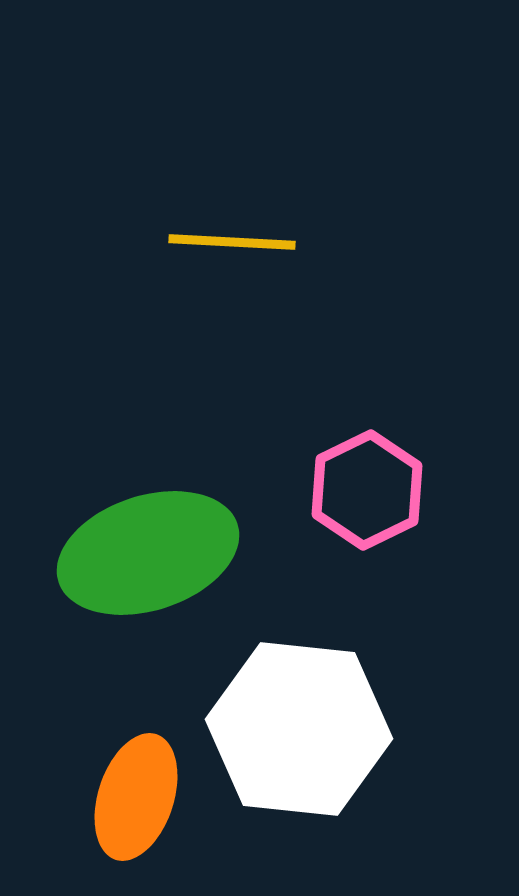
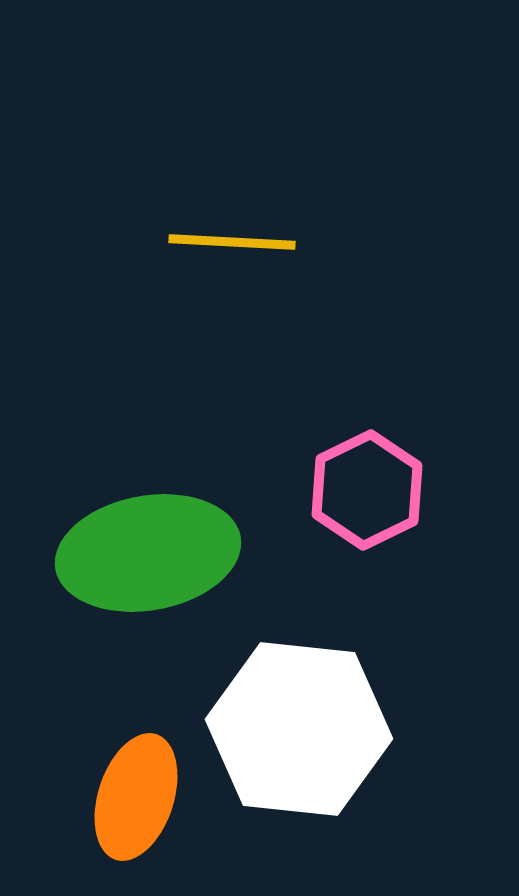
green ellipse: rotated 8 degrees clockwise
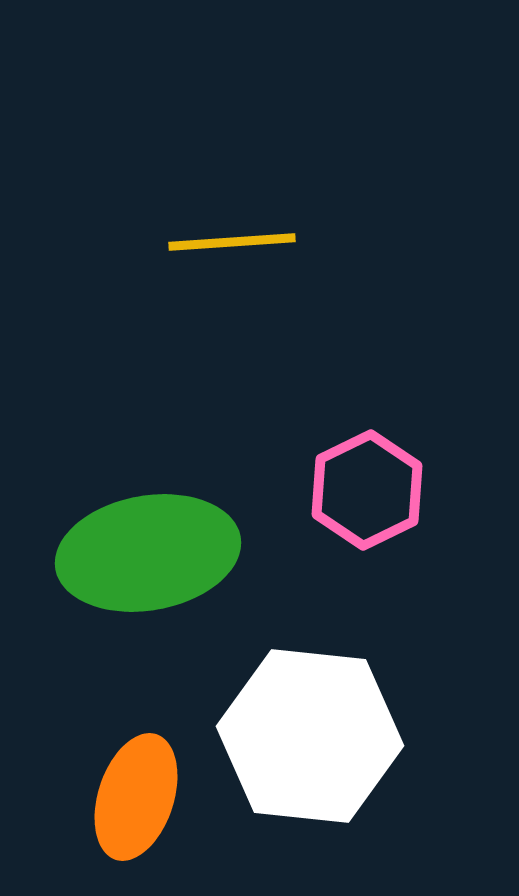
yellow line: rotated 7 degrees counterclockwise
white hexagon: moved 11 px right, 7 px down
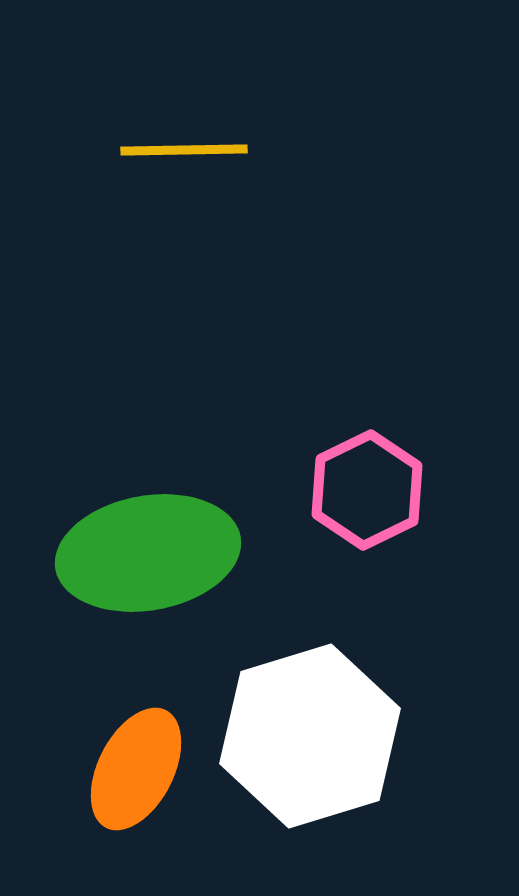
yellow line: moved 48 px left, 92 px up; rotated 3 degrees clockwise
white hexagon: rotated 23 degrees counterclockwise
orange ellipse: moved 28 px up; rotated 9 degrees clockwise
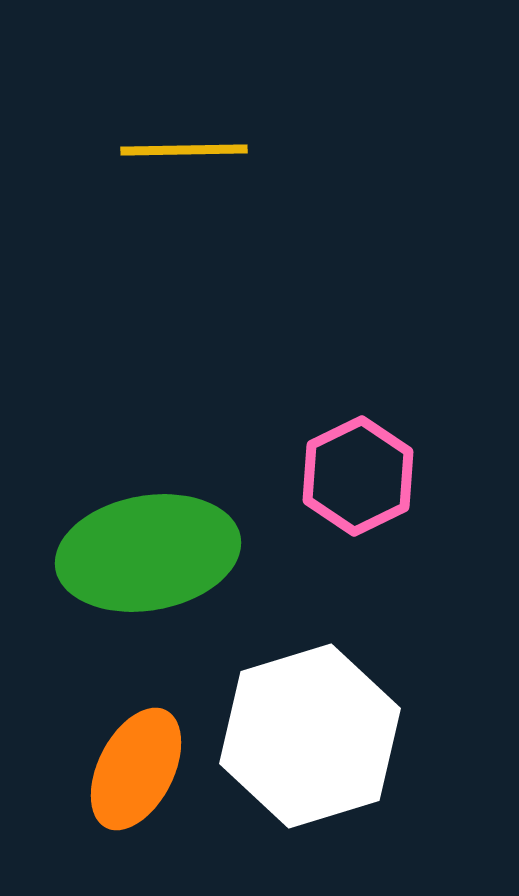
pink hexagon: moved 9 px left, 14 px up
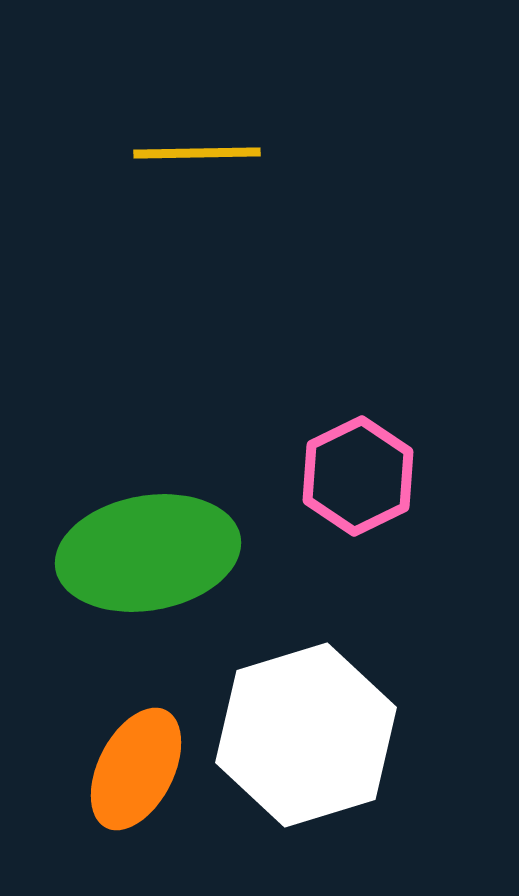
yellow line: moved 13 px right, 3 px down
white hexagon: moved 4 px left, 1 px up
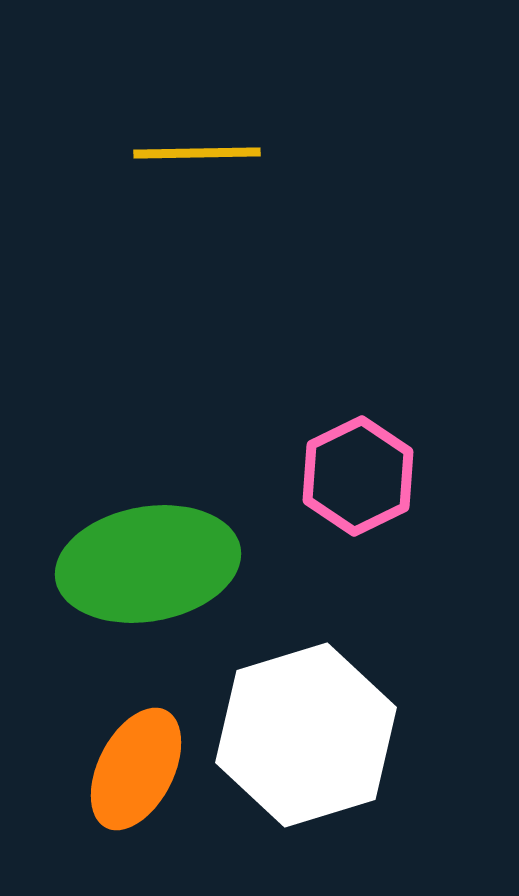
green ellipse: moved 11 px down
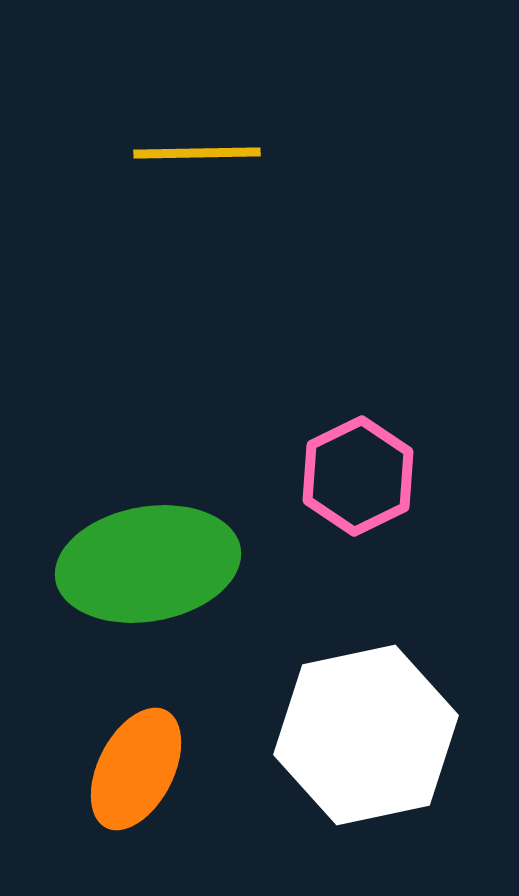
white hexagon: moved 60 px right; rotated 5 degrees clockwise
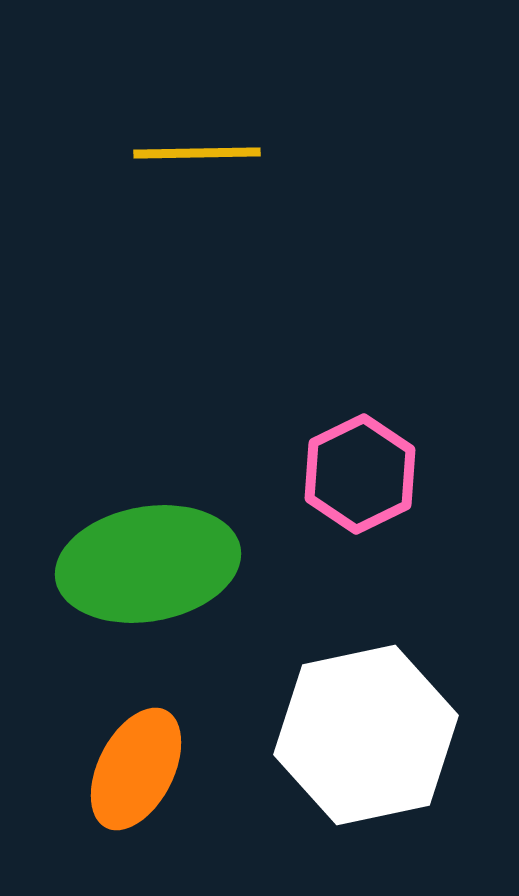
pink hexagon: moved 2 px right, 2 px up
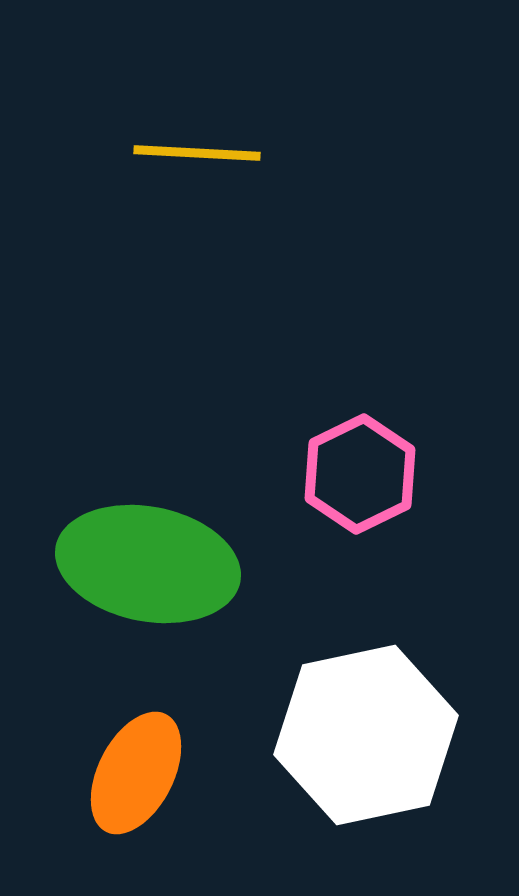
yellow line: rotated 4 degrees clockwise
green ellipse: rotated 21 degrees clockwise
orange ellipse: moved 4 px down
